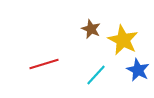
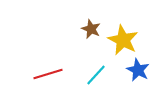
red line: moved 4 px right, 10 px down
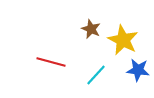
blue star: rotated 20 degrees counterclockwise
red line: moved 3 px right, 12 px up; rotated 32 degrees clockwise
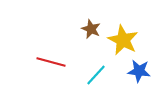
blue star: moved 1 px right, 1 px down
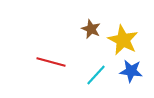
blue star: moved 8 px left
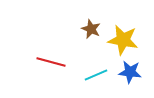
yellow star: rotated 16 degrees counterclockwise
blue star: moved 1 px left, 1 px down
cyan line: rotated 25 degrees clockwise
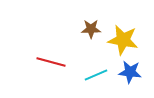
brown star: rotated 24 degrees counterclockwise
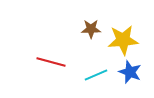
yellow star: rotated 16 degrees counterclockwise
blue star: rotated 15 degrees clockwise
